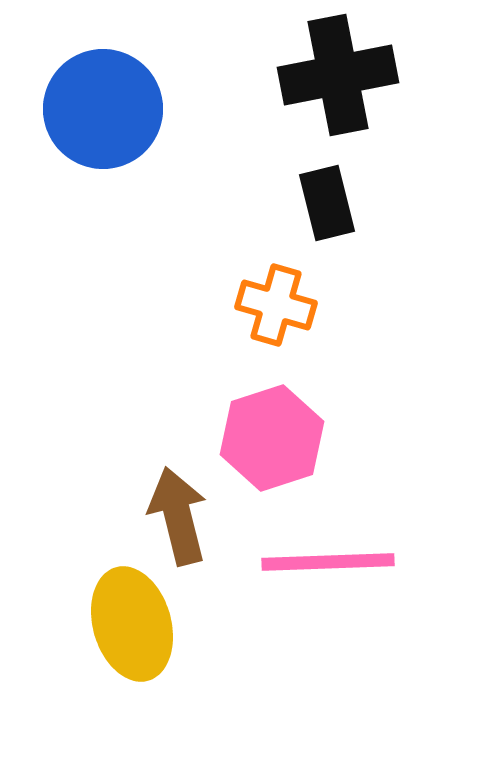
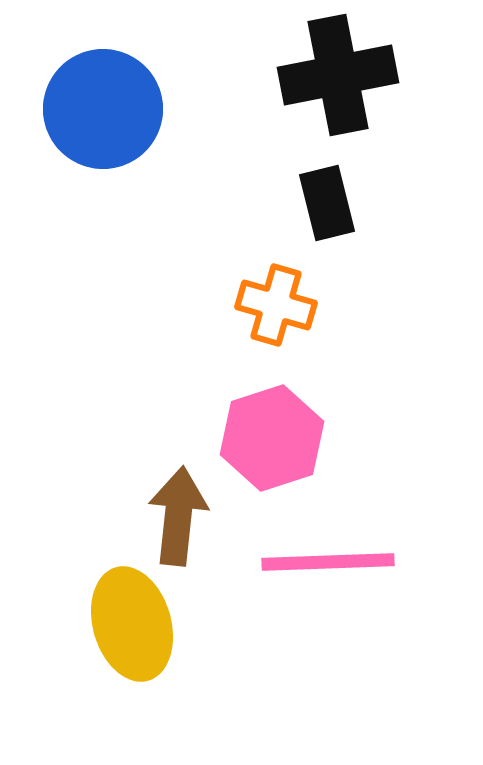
brown arrow: rotated 20 degrees clockwise
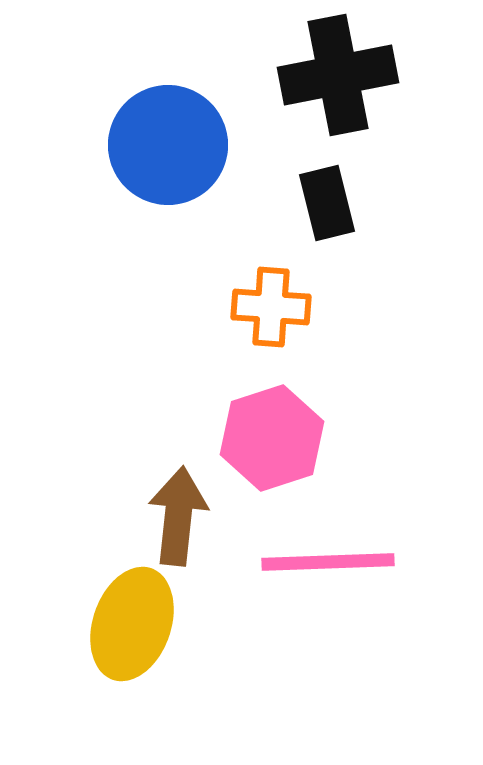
blue circle: moved 65 px right, 36 px down
orange cross: moved 5 px left, 2 px down; rotated 12 degrees counterclockwise
yellow ellipse: rotated 35 degrees clockwise
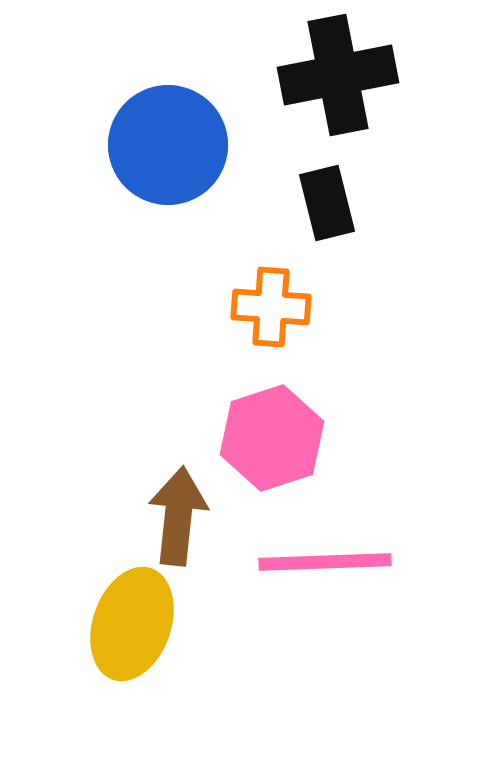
pink line: moved 3 px left
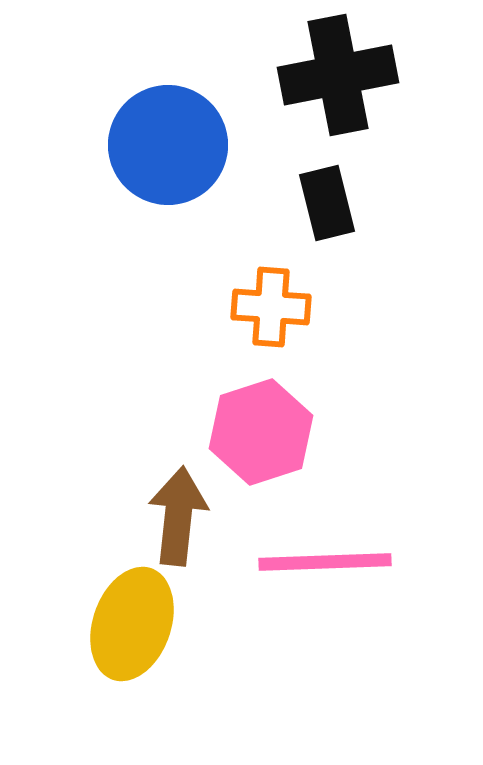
pink hexagon: moved 11 px left, 6 px up
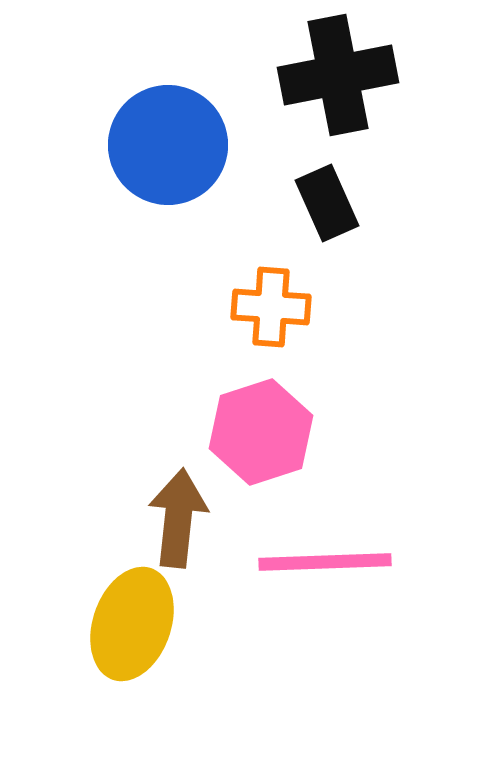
black rectangle: rotated 10 degrees counterclockwise
brown arrow: moved 2 px down
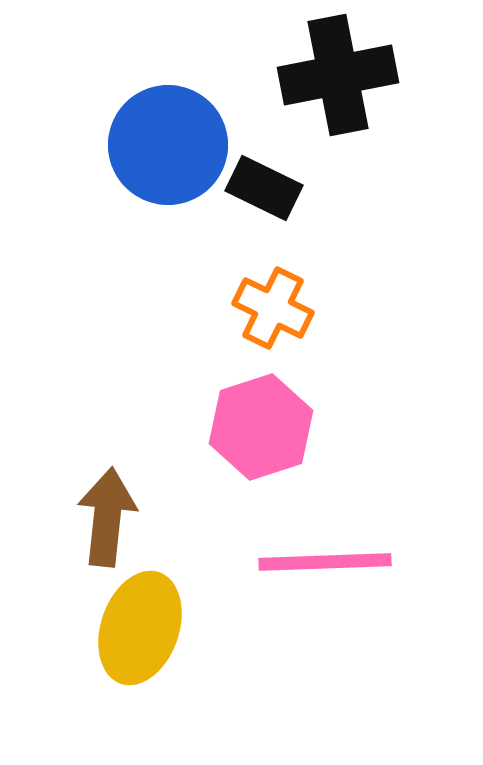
black rectangle: moved 63 px left, 15 px up; rotated 40 degrees counterclockwise
orange cross: moved 2 px right, 1 px down; rotated 22 degrees clockwise
pink hexagon: moved 5 px up
brown arrow: moved 71 px left, 1 px up
yellow ellipse: moved 8 px right, 4 px down
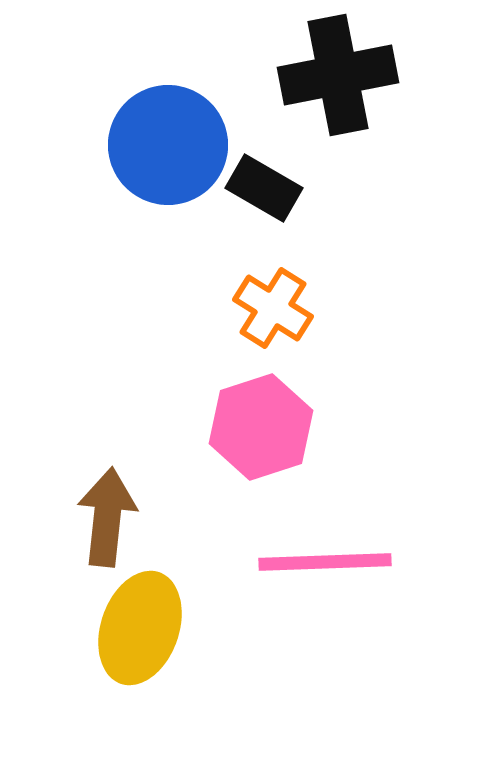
black rectangle: rotated 4 degrees clockwise
orange cross: rotated 6 degrees clockwise
